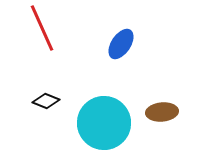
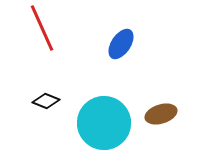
brown ellipse: moved 1 px left, 2 px down; rotated 12 degrees counterclockwise
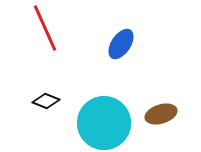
red line: moved 3 px right
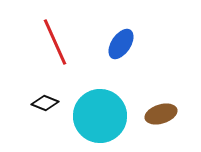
red line: moved 10 px right, 14 px down
black diamond: moved 1 px left, 2 px down
cyan circle: moved 4 px left, 7 px up
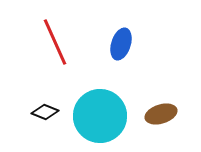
blue ellipse: rotated 16 degrees counterclockwise
black diamond: moved 9 px down
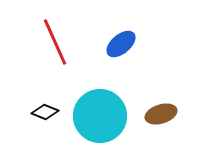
blue ellipse: rotated 32 degrees clockwise
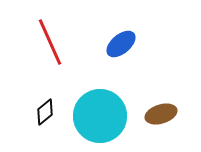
red line: moved 5 px left
black diamond: rotated 60 degrees counterclockwise
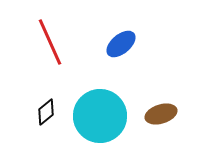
black diamond: moved 1 px right
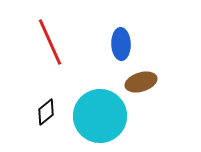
blue ellipse: rotated 52 degrees counterclockwise
brown ellipse: moved 20 px left, 32 px up
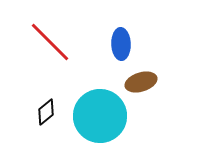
red line: rotated 21 degrees counterclockwise
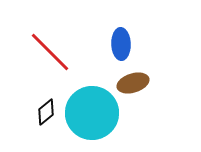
red line: moved 10 px down
brown ellipse: moved 8 px left, 1 px down
cyan circle: moved 8 px left, 3 px up
